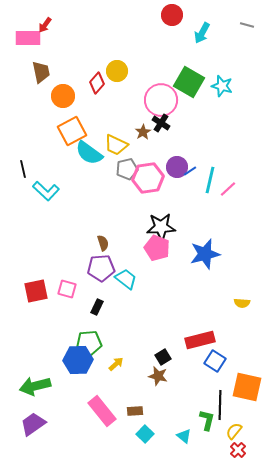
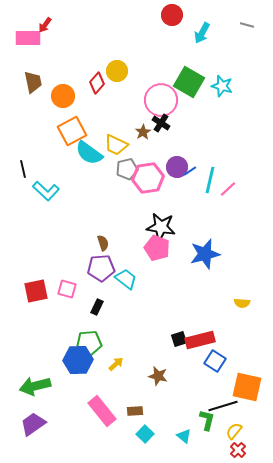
brown trapezoid at (41, 72): moved 8 px left, 10 px down
black star at (161, 227): rotated 12 degrees clockwise
black square at (163, 357): moved 16 px right, 18 px up; rotated 14 degrees clockwise
black line at (220, 405): moved 3 px right, 1 px down; rotated 72 degrees clockwise
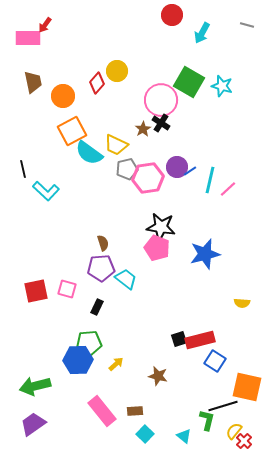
brown star at (143, 132): moved 3 px up
red cross at (238, 450): moved 6 px right, 9 px up
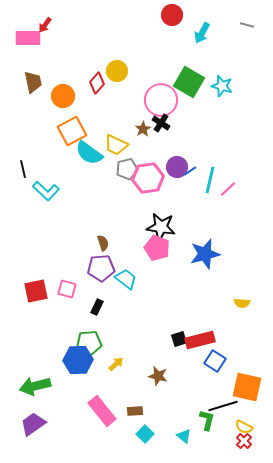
yellow semicircle at (234, 431): moved 10 px right, 4 px up; rotated 102 degrees counterclockwise
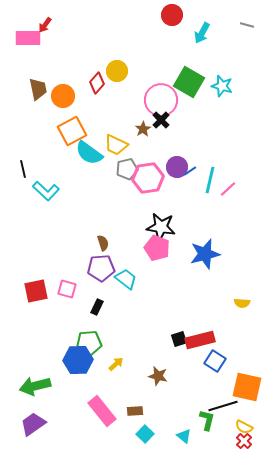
brown trapezoid at (33, 82): moved 5 px right, 7 px down
black cross at (161, 123): moved 3 px up; rotated 12 degrees clockwise
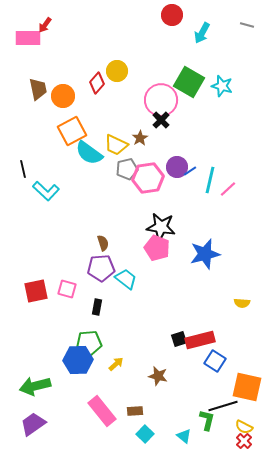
brown star at (143, 129): moved 3 px left, 9 px down
black rectangle at (97, 307): rotated 14 degrees counterclockwise
